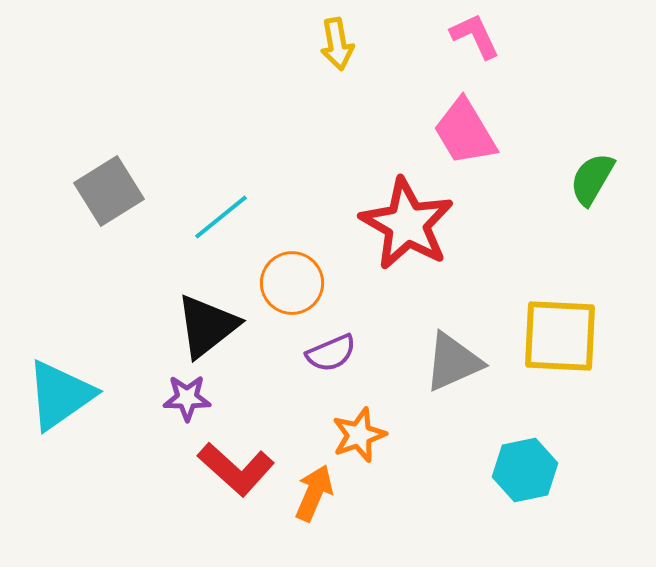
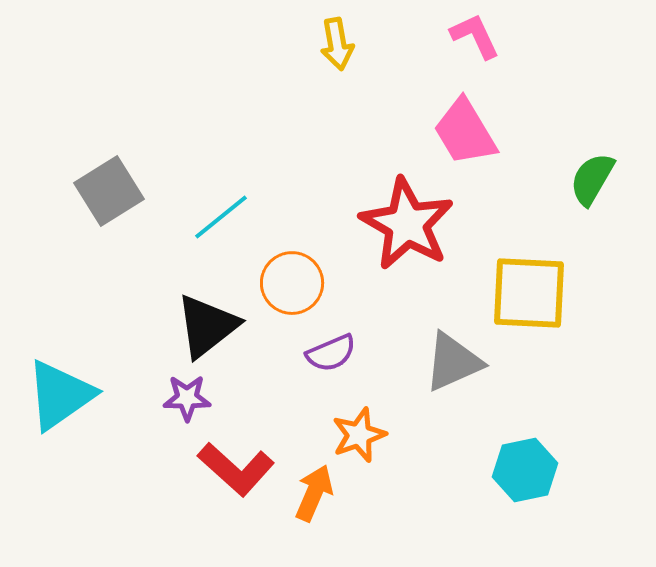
yellow square: moved 31 px left, 43 px up
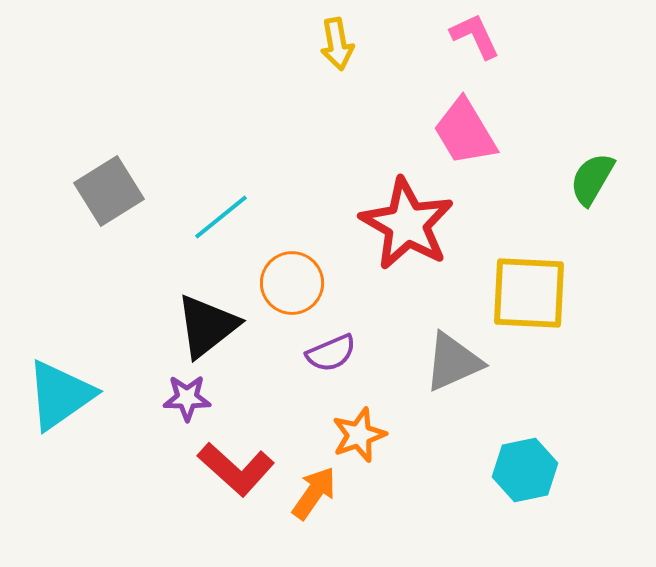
orange arrow: rotated 12 degrees clockwise
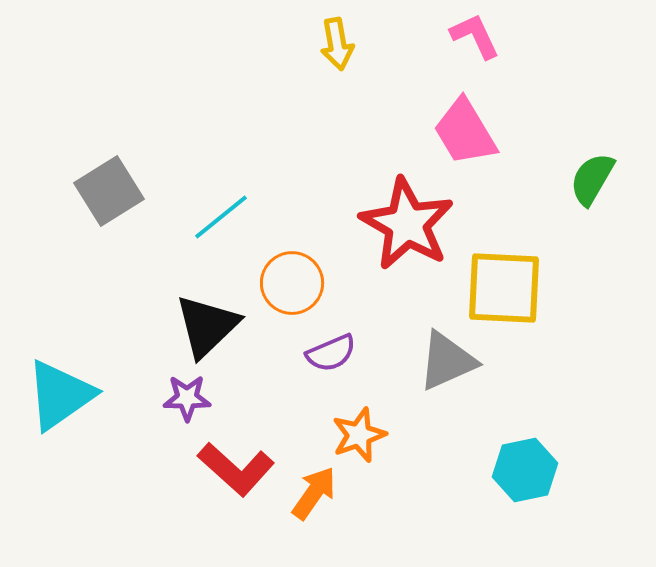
yellow square: moved 25 px left, 5 px up
black triangle: rotated 6 degrees counterclockwise
gray triangle: moved 6 px left, 1 px up
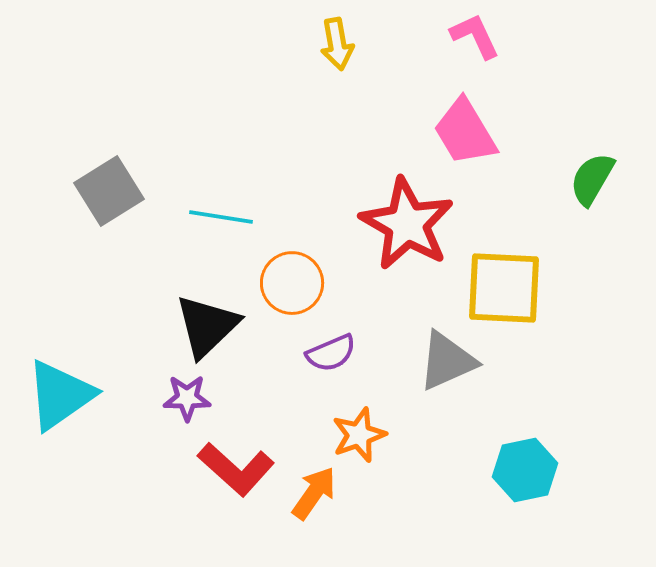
cyan line: rotated 48 degrees clockwise
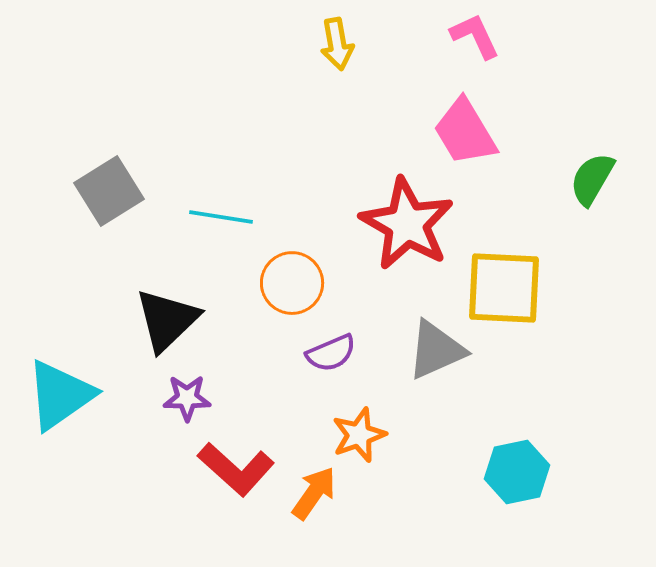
black triangle: moved 40 px left, 6 px up
gray triangle: moved 11 px left, 11 px up
cyan hexagon: moved 8 px left, 2 px down
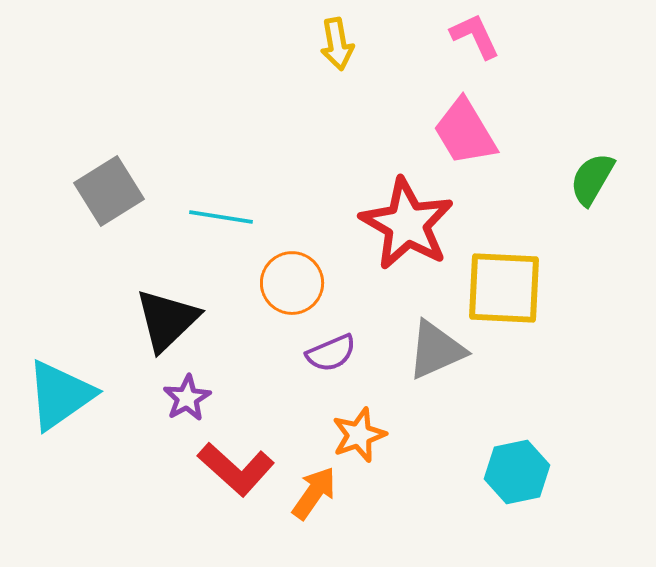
purple star: rotated 30 degrees counterclockwise
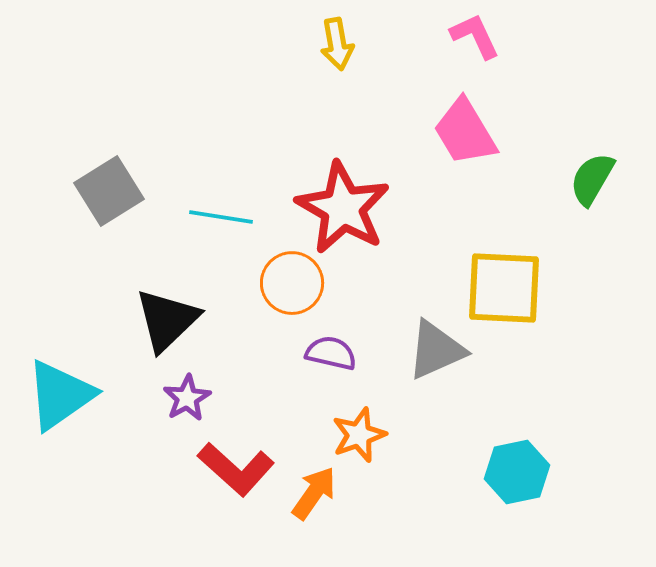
red star: moved 64 px left, 16 px up
purple semicircle: rotated 144 degrees counterclockwise
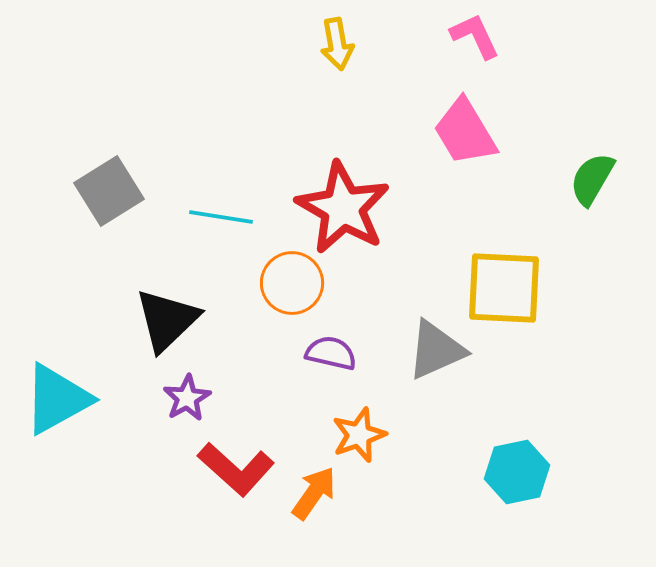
cyan triangle: moved 3 px left, 4 px down; rotated 6 degrees clockwise
